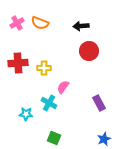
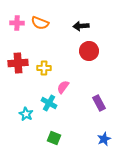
pink cross: rotated 32 degrees clockwise
cyan star: rotated 24 degrees clockwise
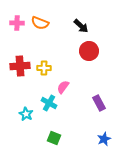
black arrow: rotated 133 degrees counterclockwise
red cross: moved 2 px right, 3 px down
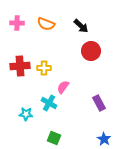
orange semicircle: moved 6 px right, 1 px down
red circle: moved 2 px right
cyan star: rotated 24 degrees counterclockwise
blue star: rotated 16 degrees counterclockwise
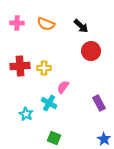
cyan star: rotated 24 degrees clockwise
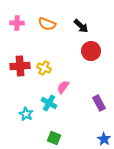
orange semicircle: moved 1 px right
yellow cross: rotated 24 degrees clockwise
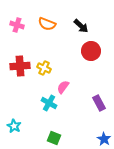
pink cross: moved 2 px down; rotated 16 degrees clockwise
cyan star: moved 12 px left, 12 px down
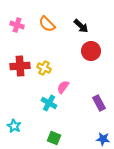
orange semicircle: rotated 24 degrees clockwise
blue star: moved 1 px left; rotated 24 degrees counterclockwise
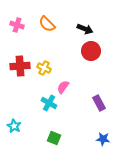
black arrow: moved 4 px right, 3 px down; rotated 21 degrees counterclockwise
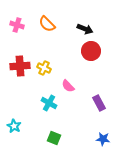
pink semicircle: moved 5 px right, 1 px up; rotated 80 degrees counterclockwise
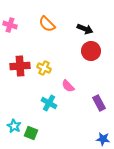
pink cross: moved 7 px left
green square: moved 23 px left, 5 px up
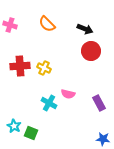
pink semicircle: moved 8 px down; rotated 32 degrees counterclockwise
